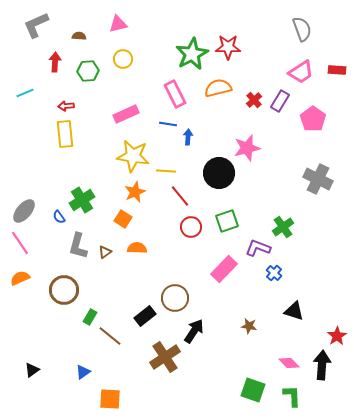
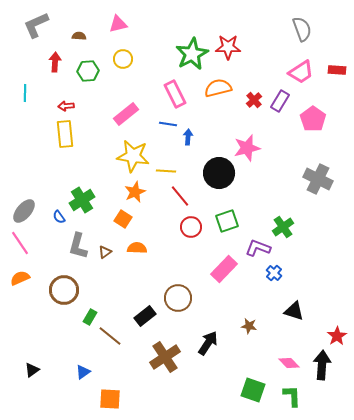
cyan line at (25, 93): rotated 66 degrees counterclockwise
pink rectangle at (126, 114): rotated 15 degrees counterclockwise
brown circle at (175, 298): moved 3 px right
black arrow at (194, 331): moved 14 px right, 12 px down
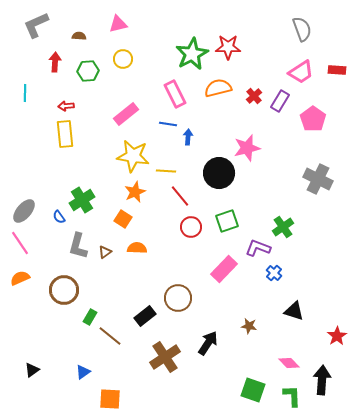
red cross at (254, 100): moved 4 px up
black arrow at (322, 365): moved 15 px down
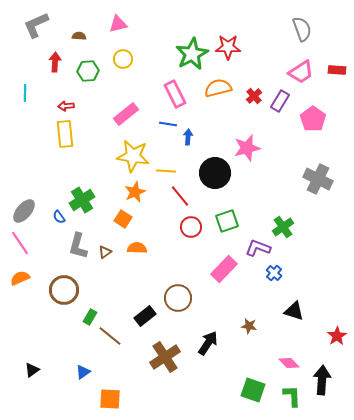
black circle at (219, 173): moved 4 px left
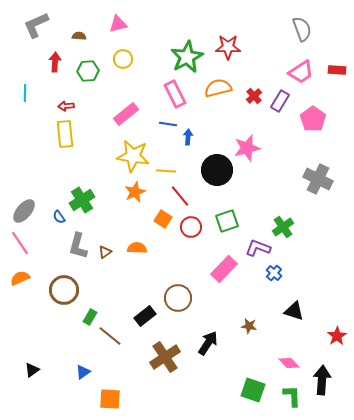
green star at (192, 54): moved 5 px left, 3 px down
black circle at (215, 173): moved 2 px right, 3 px up
orange square at (123, 219): moved 40 px right
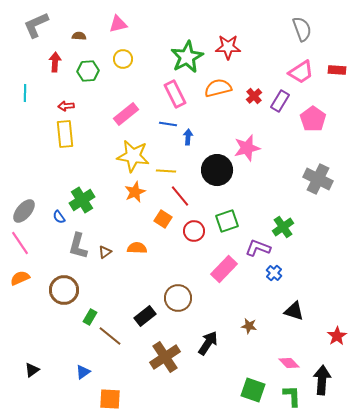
red circle at (191, 227): moved 3 px right, 4 px down
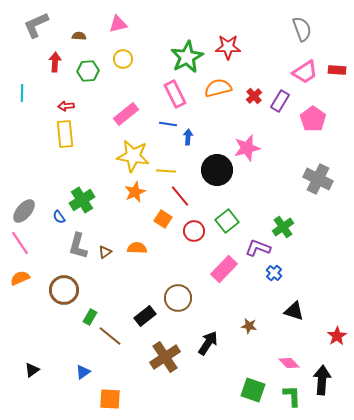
pink trapezoid at (301, 72): moved 4 px right
cyan line at (25, 93): moved 3 px left
green square at (227, 221): rotated 20 degrees counterclockwise
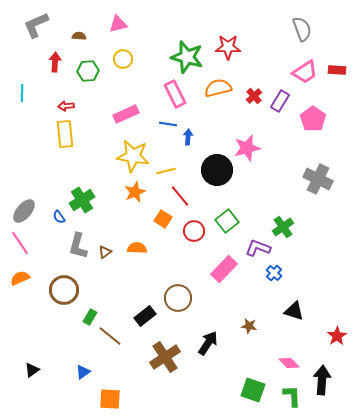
green star at (187, 57): rotated 28 degrees counterclockwise
pink rectangle at (126, 114): rotated 15 degrees clockwise
yellow line at (166, 171): rotated 18 degrees counterclockwise
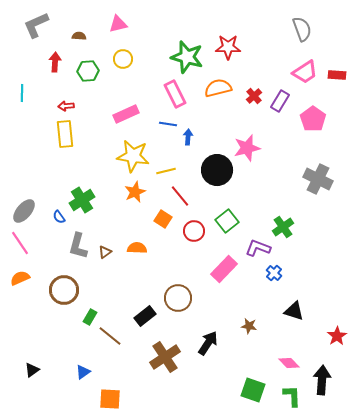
red rectangle at (337, 70): moved 5 px down
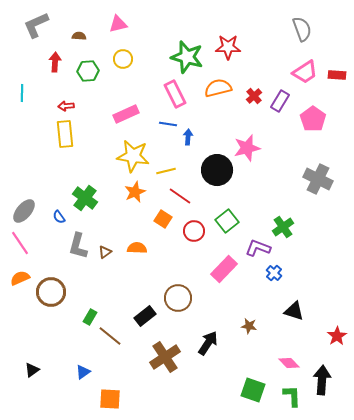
red line at (180, 196): rotated 15 degrees counterclockwise
green cross at (82, 200): moved 3 px right, 2 px up; rotated 20 degrees counterclockwise
brown circle at (64, 290): moved 13 px left, 2 px down
